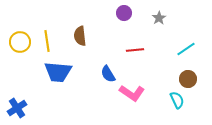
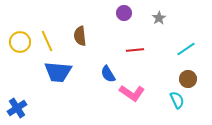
yellow line: rotated 15 degrees counterclockwise
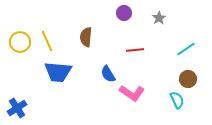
brown semicircle: moved 6 px right, 1 px down; rotated 12 degrees clockwise
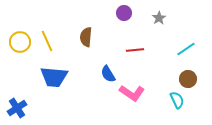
blue trapezoid: moved 4 px left, 5 px down
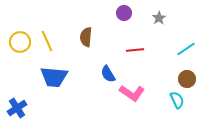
brown circle: moved 1 px left
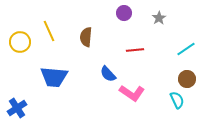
yellow line: moved 2 px right, 10 px up
blue semicircle: rotated 12 degrees counterclockwise
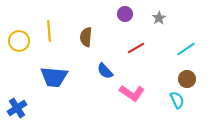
purple circle: moved 1 px right, 1 px down
yellow line: rotated 20 degrees clockwise
yellow circle: moved 1 px left, 1 px up
red line: moved 1 px right, 2 px up; rotated 24 degrees counterclockwise
blue semicircle: moved 3 px left, 3 px up
